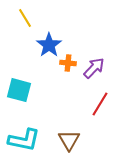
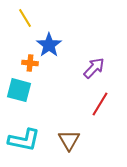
orange cross: moved 38 px left
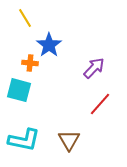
red line: rotated 10 degrees clockwise
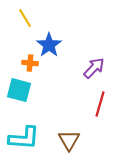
red line: rotated 25 degrees counterclockwise
cyan L-shape: moved 2 px up; rotated 8 degrees counterclockwise
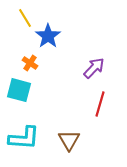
blue star: moved 1 px left, 9 px up
orange cross: rotated 28 degrees clockwise
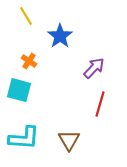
yellow line: moved 1 px right, 2 px up
blue star: moved 12 px right
orange cross: moved 1 px left, 2 px up
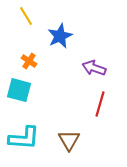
blue star: rotated 10 degrees clockwise
purple arrow: rotated 115 degrees counterclockwise
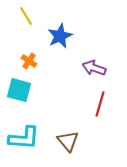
brown triangle: moved 1 px left, 1 px down; rotated 10 degrees counterclockwise
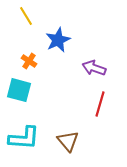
blue star: moved 2 px left, 4 px down
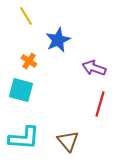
cyan square: moved 2 px right
